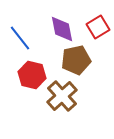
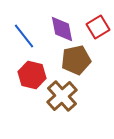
blue line: moved 4 px right, 2 px up
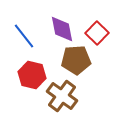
red square: moved 1 px left, 6 px down; rotated 15 degrees counterclockwise
brown pentagon: rotated 8 degrees clockwise
brown cross: rotated 12 degrees counterclockwise
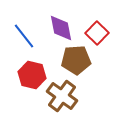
purple diamond: moved 1 px left, 1 px up
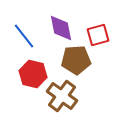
red square: moved 1 px right, 2 px down; rotated 30 degrees clockwise
red hexagon: moved 1 px right, 1 px up
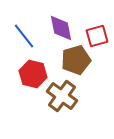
red square: moved 1 px left, 1 px down
brown pentagon: rotated 12 degrees counterclockwise
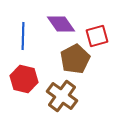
purple diamond: moved 4 px up; rotated 24 degrees counterclockwise
blue line: moved 1 px left; rotated 40 degrees clockwise
brown pentagon: moved 1 px left, 1 px up; rotated 12 degrees counterclockwise
red hexagon: moved 9 px left, 5 px down
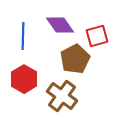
purple diamond: moved 1 px left, 1 px down
red hexagon: rotated 16 degrees clockwise
